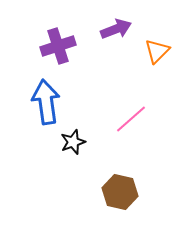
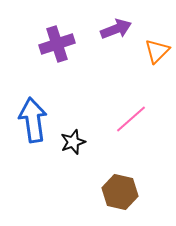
purple cross: moved 1 px left, 2 px up
blue arrow: moved 13 px left, 18 px down
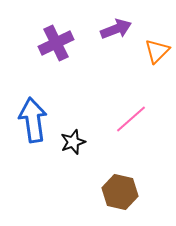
purple cross: moved 1 px left, 1 px up; rotated 8 degrees counterclockwise
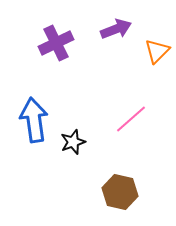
blue arrow: moved 1 px right
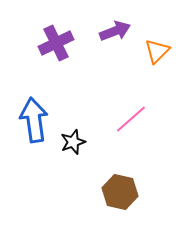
purple arrow: moved 1 px left, 2 px down
